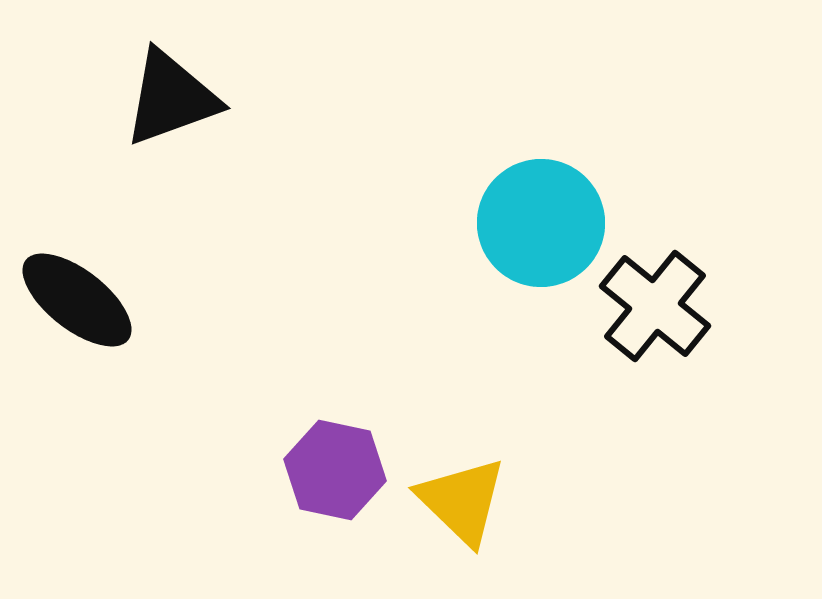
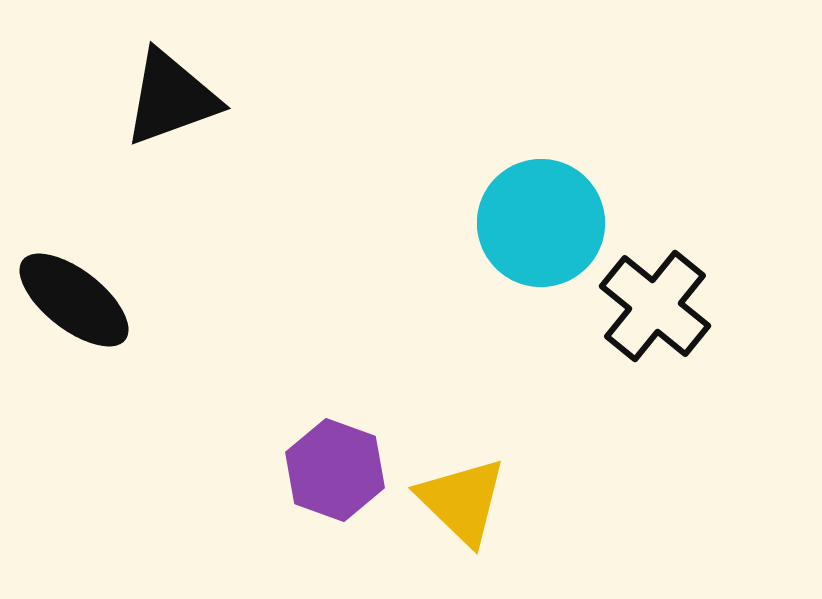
black ellipse: moved 3 px left
purple hexagon: rotated 8 degrees clockwise
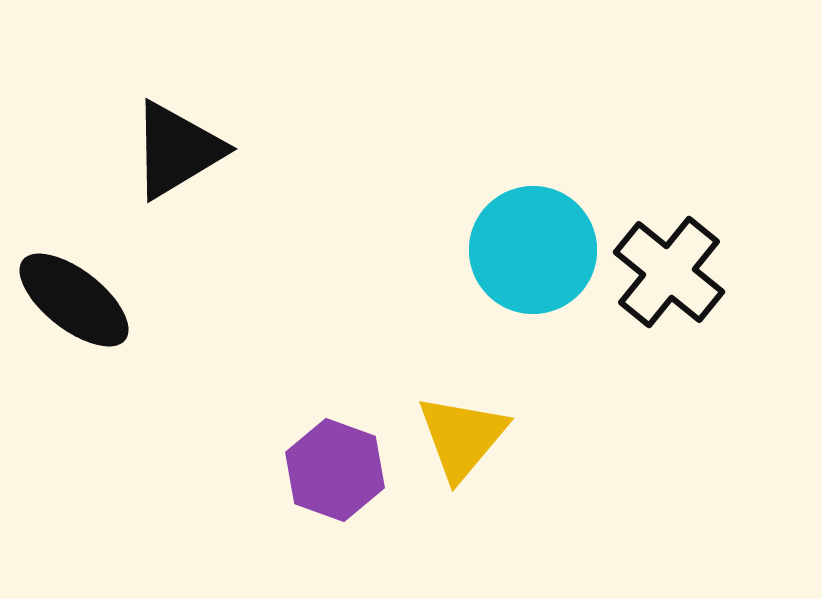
black triangle: moved 6 px right, 52 px down; rotated 11 degrees counterclockwise
cyan circle: moved 8 px left, 27 px down
black cross: moved 14 px right, 34 px up
yellow triangle: moved 64 px up; rotated 26 degrees clockwise
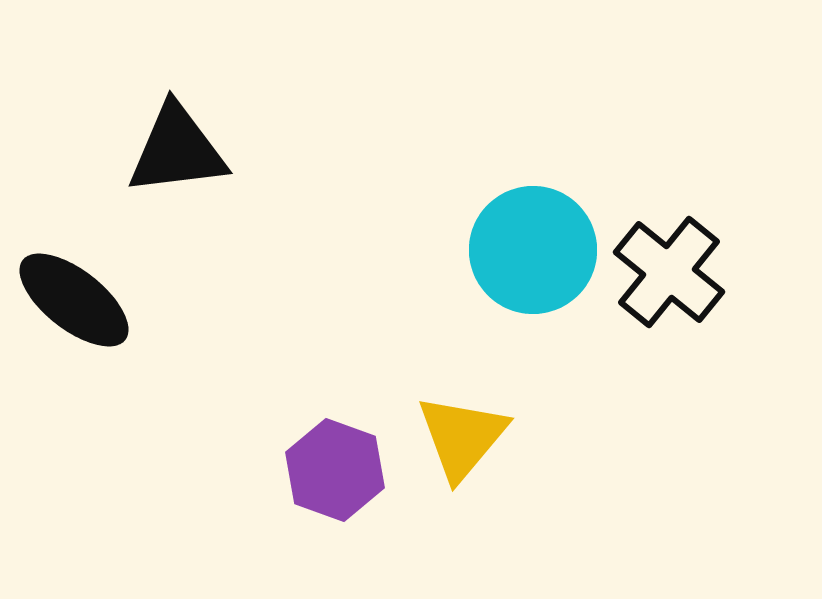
black triangle: rotated 24 degrees clockwise
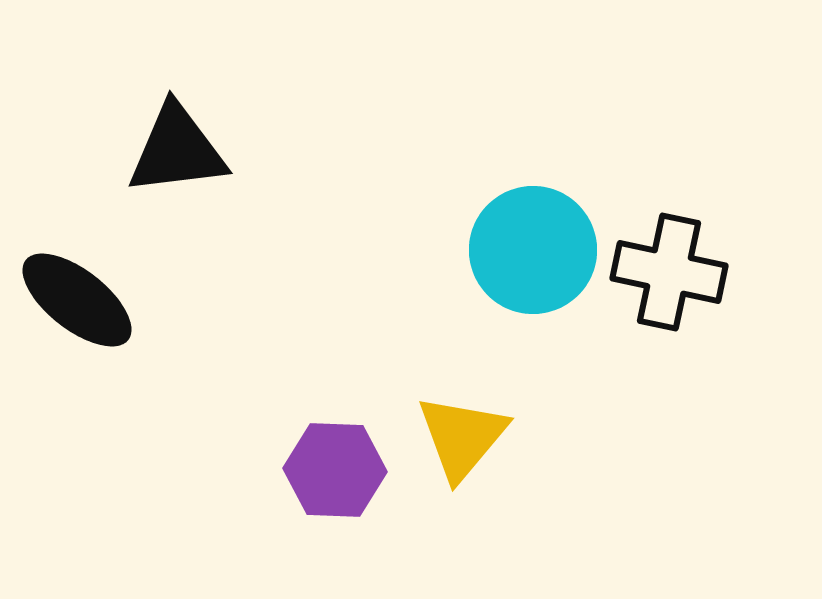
black cross: rotated 27 degrees counterclockwise
black ellipse: moved 3 px right
purple hexagon: rotated 18 degrees counterclockwise
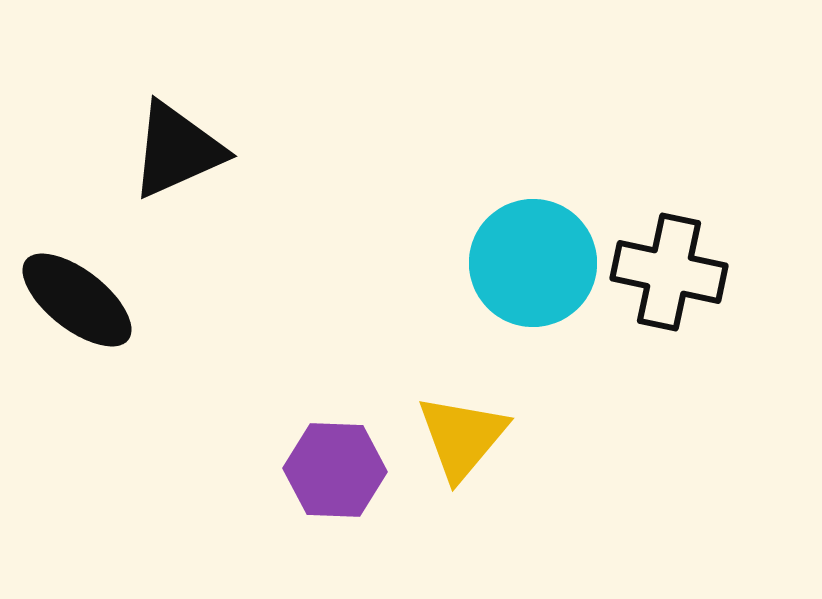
black triangle: rotated 17 degrees counterclockwise
cyan circle: moved 13 px down
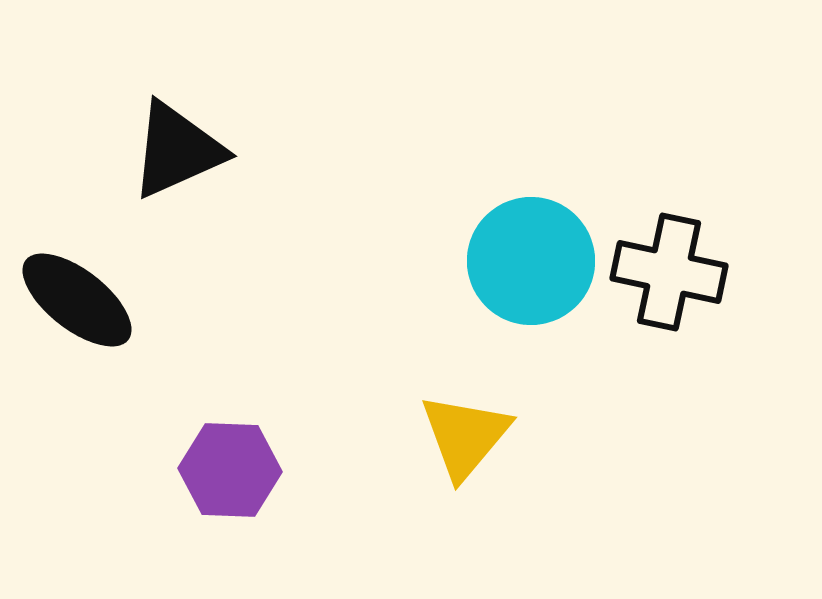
cyan circle: moved 2 px left, 2 px up
yellow triangle: moved 3 px right, 1 px up
purple hexagon: moved 105 px left
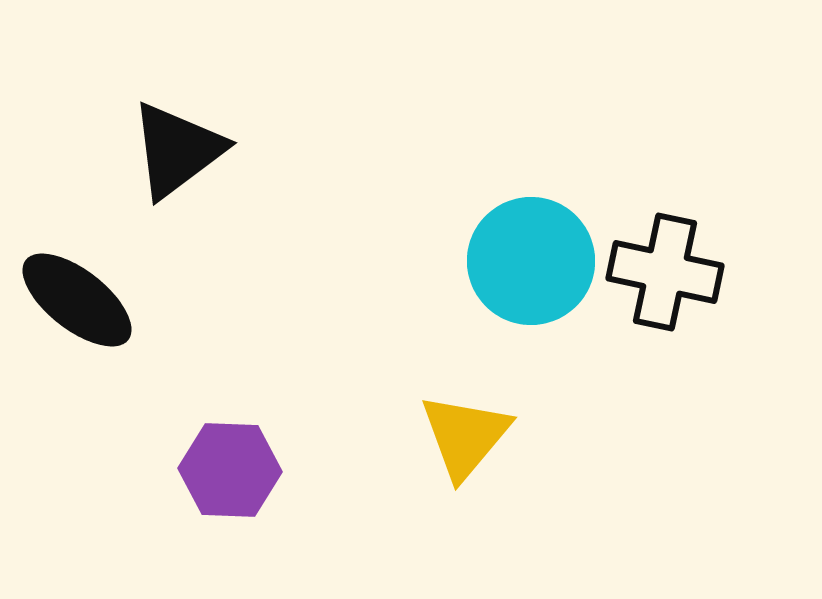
black triangle: rotated 13 degrees counterclockwise
black cross: moved 4 px left
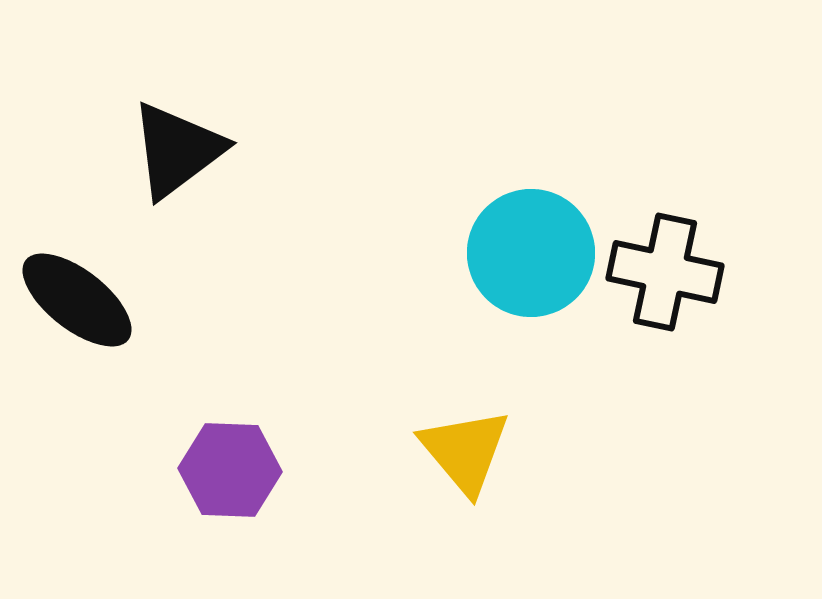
cyan circle: moved 8 px up
yellow triangle: moved 15 px down; rotated 20 degrees counterclockwise
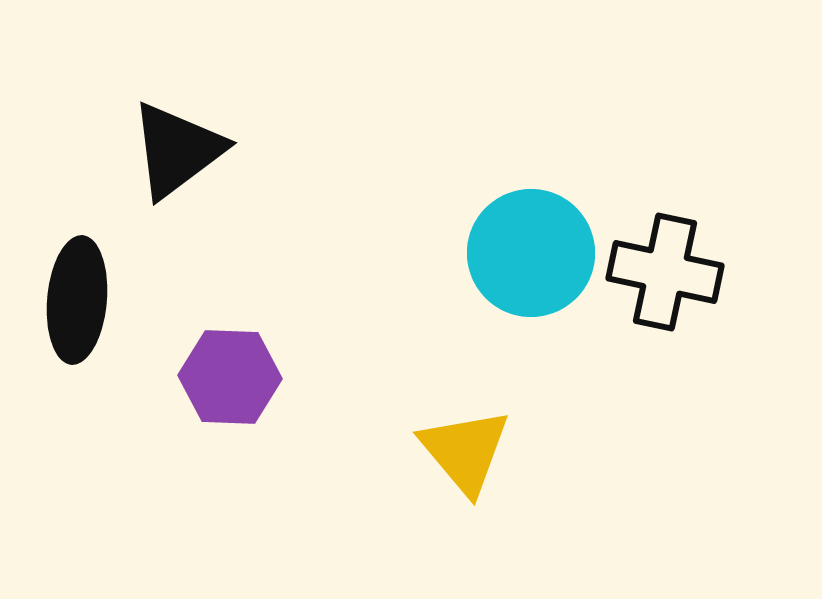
black ellipse: rotated 57 degrees clockwise
purple hexagon: moved 93 px up
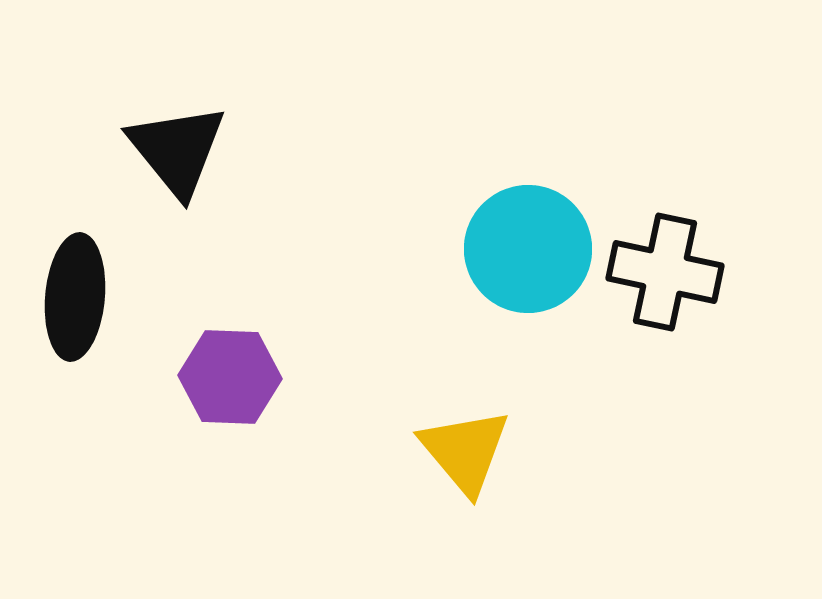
black triangle: rotated 32 degrees counterclockwise
cyan circle: moved 3 px left, 4 px up
black ellipse: moved 2 px left, 3 px up
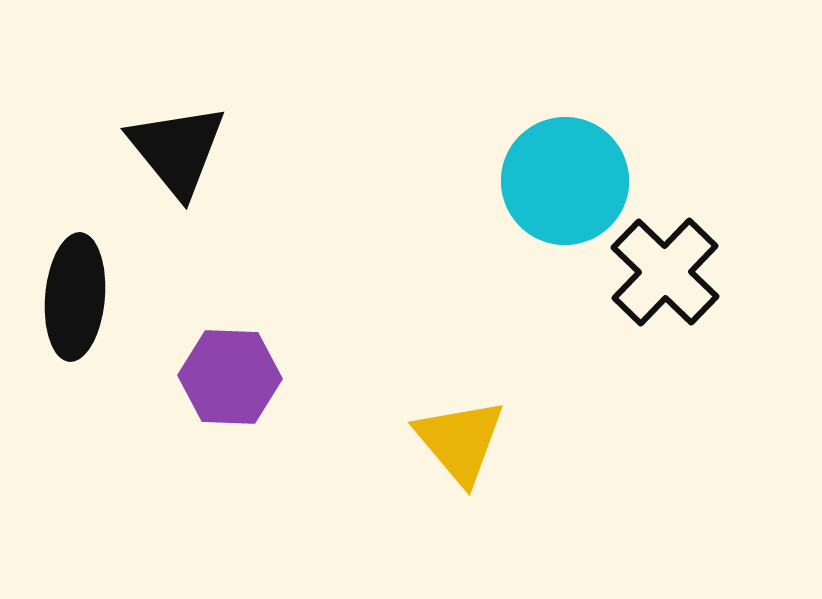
cyan circle: moved 37 px right, 68 px up
black cross: rotated 32 degrees clockwise
yellow triangle: moved 5 px left, 10 px up
